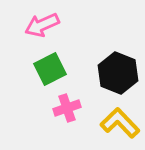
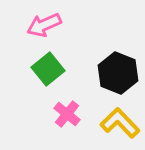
pink arrow: moved 2 px right
green square: moved 2 px left; rotated 12 degrees counterclockwise
pink cross: moved 6 px down; rotated 32 degrees counterclockwise
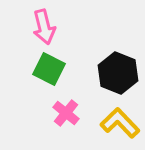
pink arrow: moved 2 px down; rotated 80 degrees counterclockwise
green square: moved 1 px right; rotated 24 degrees counterclockwise
pink cross: moved 1 px left, 1 px up
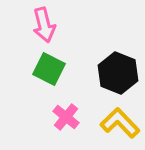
pink arrow: moved 2 px up
pink cross: moved 4 px down
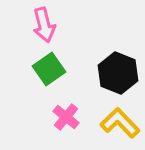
green square: rotated 28 degrees clockwise
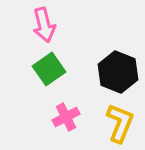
black hexagon: moved 1 px up
pink cross: rotated 24 degrees clockwise
yellow L-shape: rotated 66 degrees clockwise
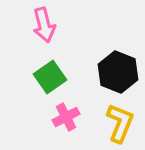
green square: moved 1 px right, 8 px down
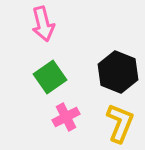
pink arrow: moved 1 px left, 1 px up
